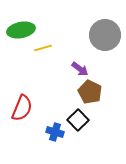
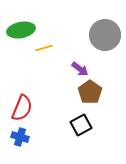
yellow line: moved 1 px right
brown pentagon: rotated 10 degrees clockwise
black square: moved 3 px right, 5 px down; rotated 15 degrees clockwise
blue cross: moved 35 px left, 5 px down
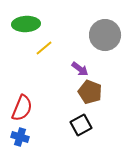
green ellipse: moved 5 px right, 6 px up; rotated 8 degrees clockwise
yellow line: rotated 24 degrees counterclockwise
brown pentagon: rotated 15 degrees counterclockwise
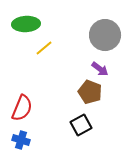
purple arrow: moved 20 px right
blue cross: moved 1 px right, 3 px down
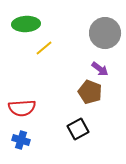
gray circle: moved 2 px up
red semicircle: rotated 64 degrees clockwise
black square: moved 3 px left, 4 px down
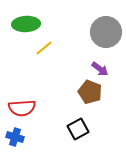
gray circle: moved 1 px right, 1 px up
blue cross: moved 6 px left, 3 px up
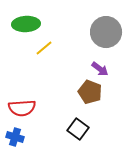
black square: rotated 25 degrees counterclockwise
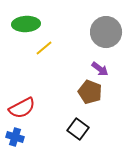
red semicircle: rotated 24 degrees counterclockwise
